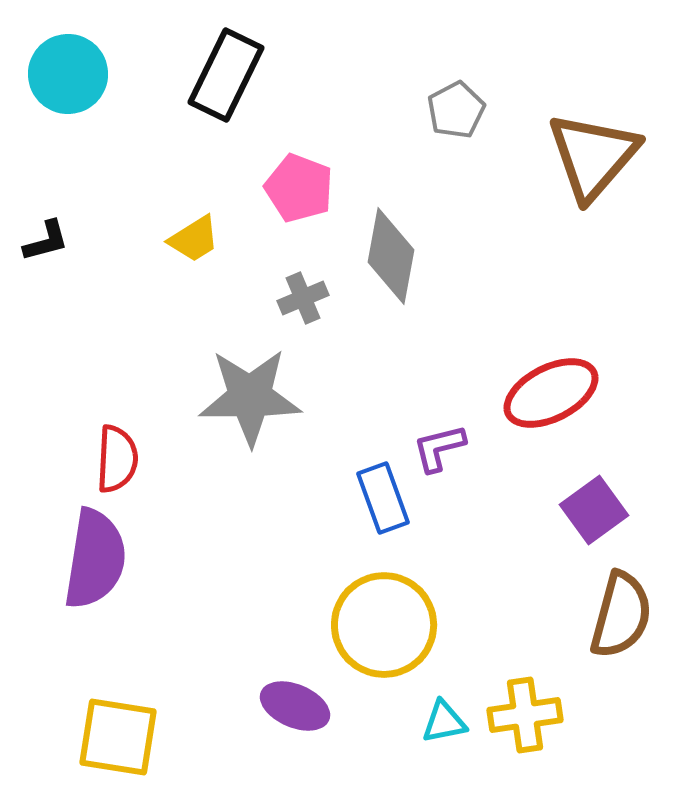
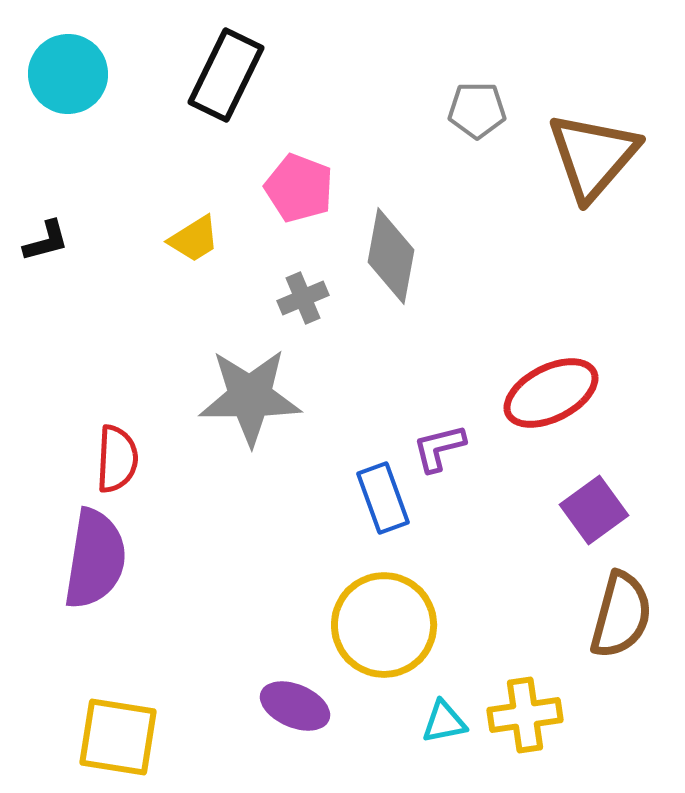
gray pentagon: moved 21 px right; rotated 28 degrees clockwise
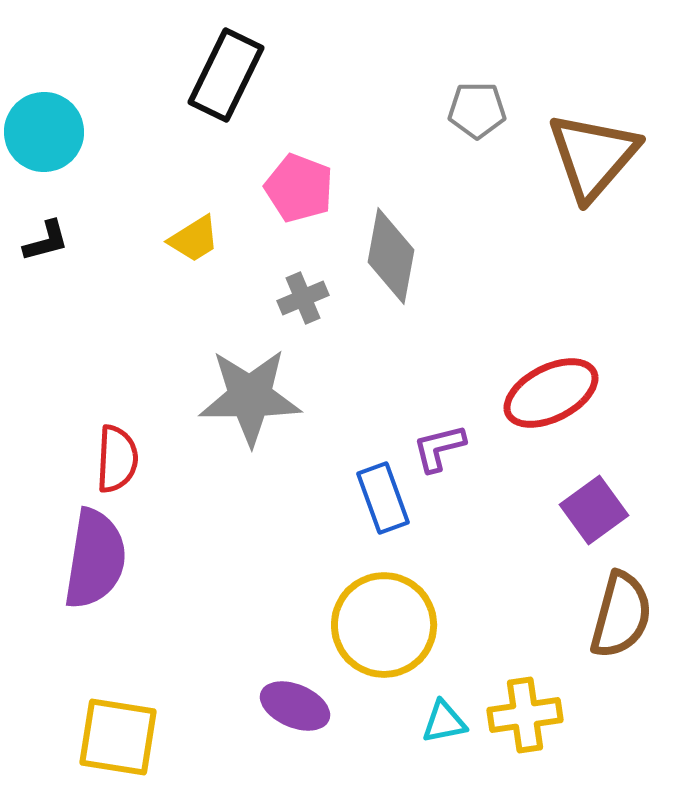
cyan circle: moved 24 px left, 58 px down
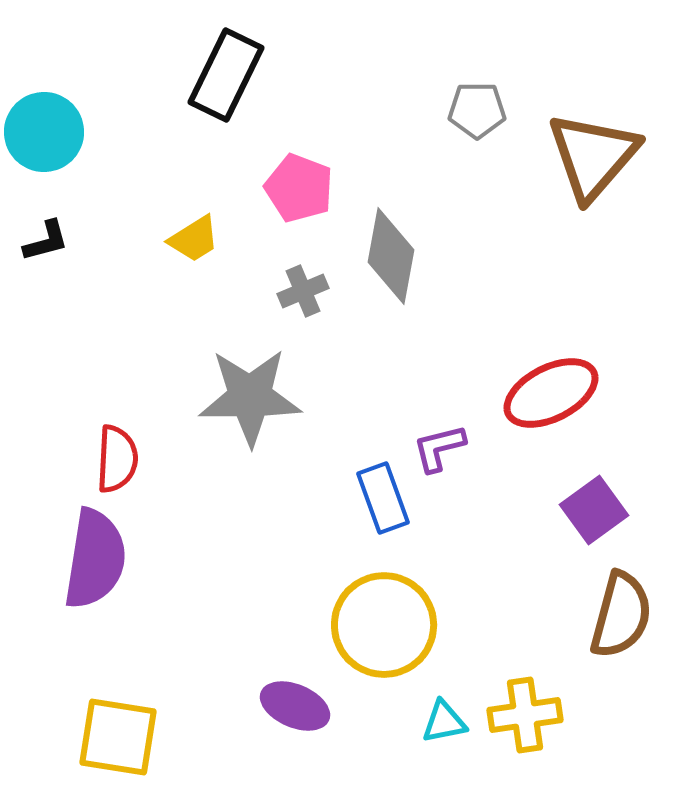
gray cross: moved 7 px up
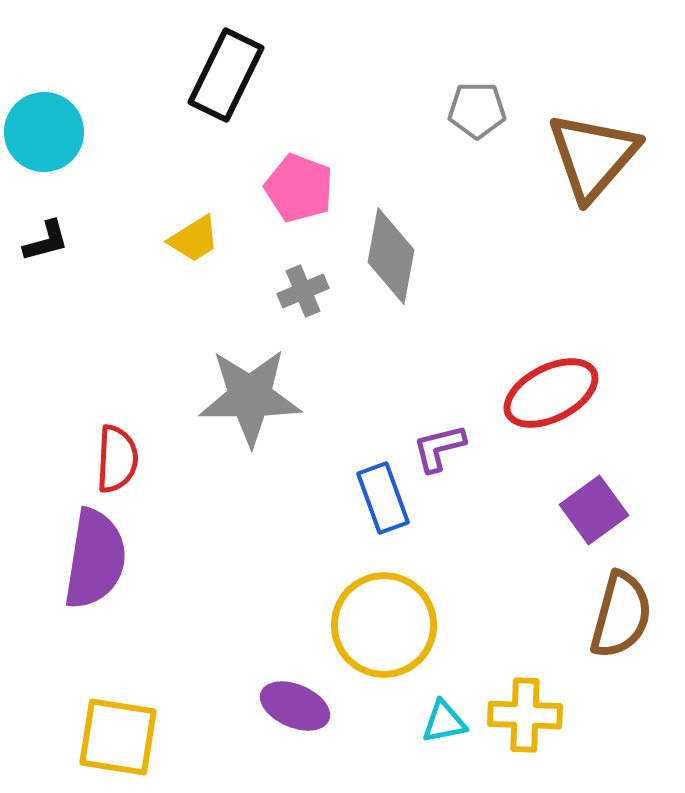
yellow cross: rotated 10 degrees clockwise
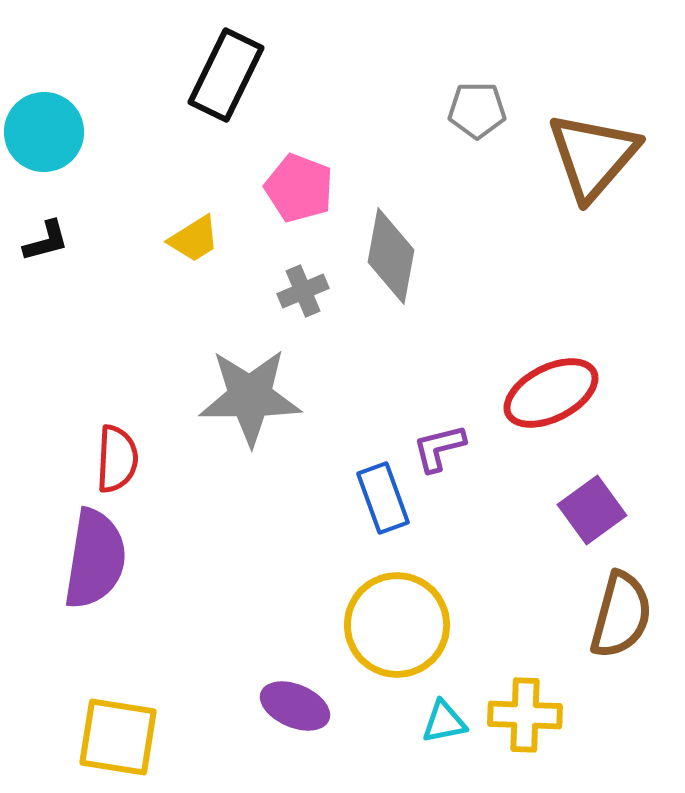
purple square: moved 2 px left
yellow circle: moved 13 px right
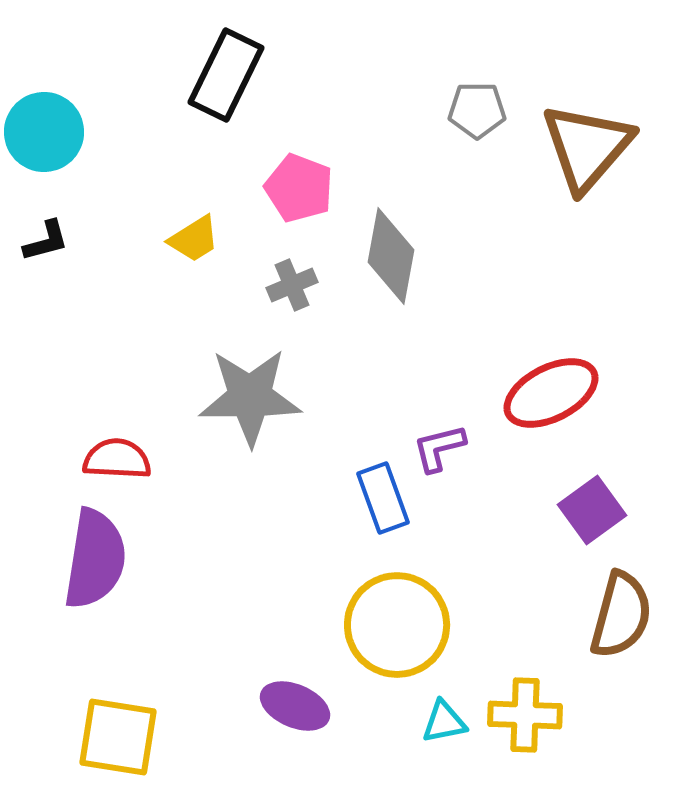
brown triangle: moved 6 px left, 9 px up
gray cross: moved 11 px left, 6 px up
red semicircle: rotated 90 degrees counterclockwise
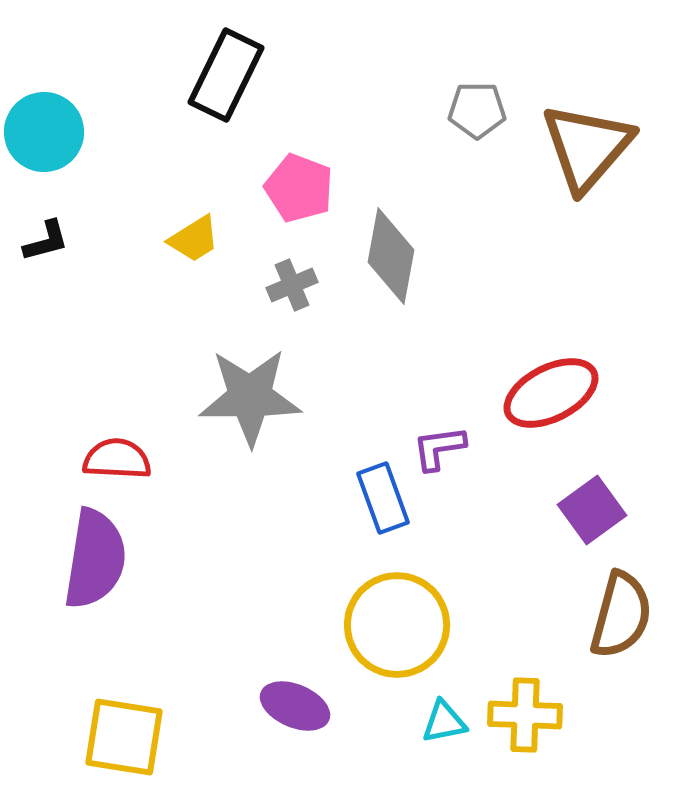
purple L-shape: rotated 6 degrees clockwise
yellow square: moved 6 px right
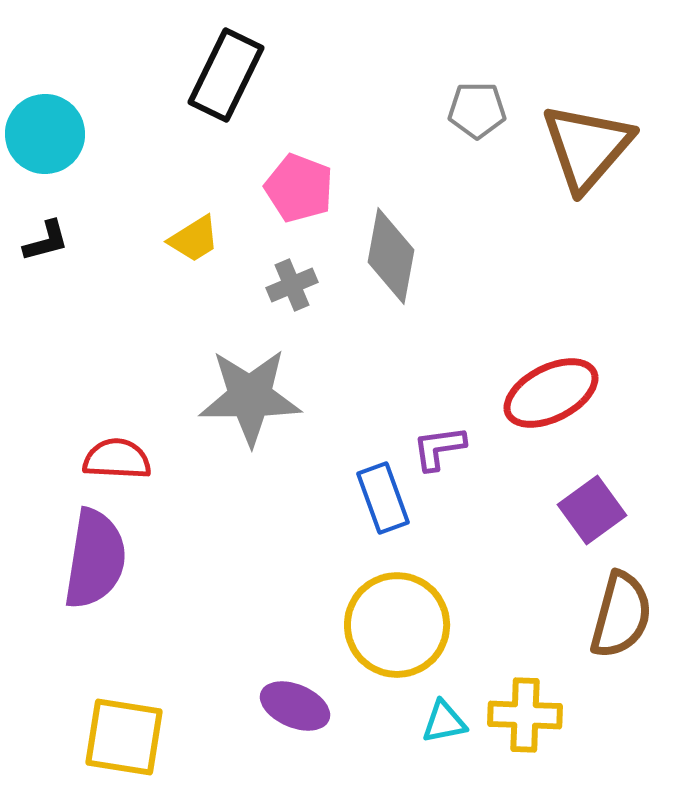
cyan circle: moved 1 px right, 2 px down
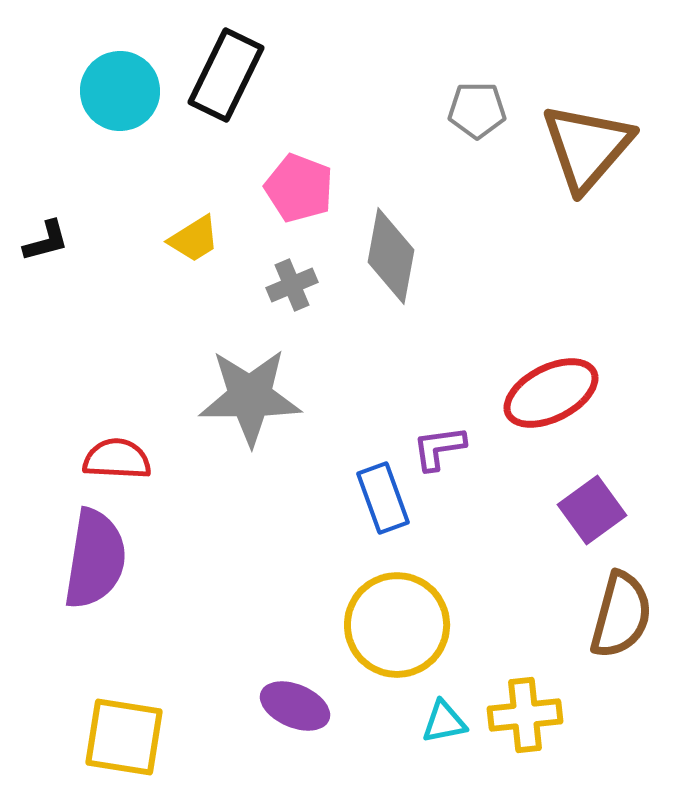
cyan circle: moved 75 px right, 43 px up
yellow cross: rotated 8 degrees counterclockwise
